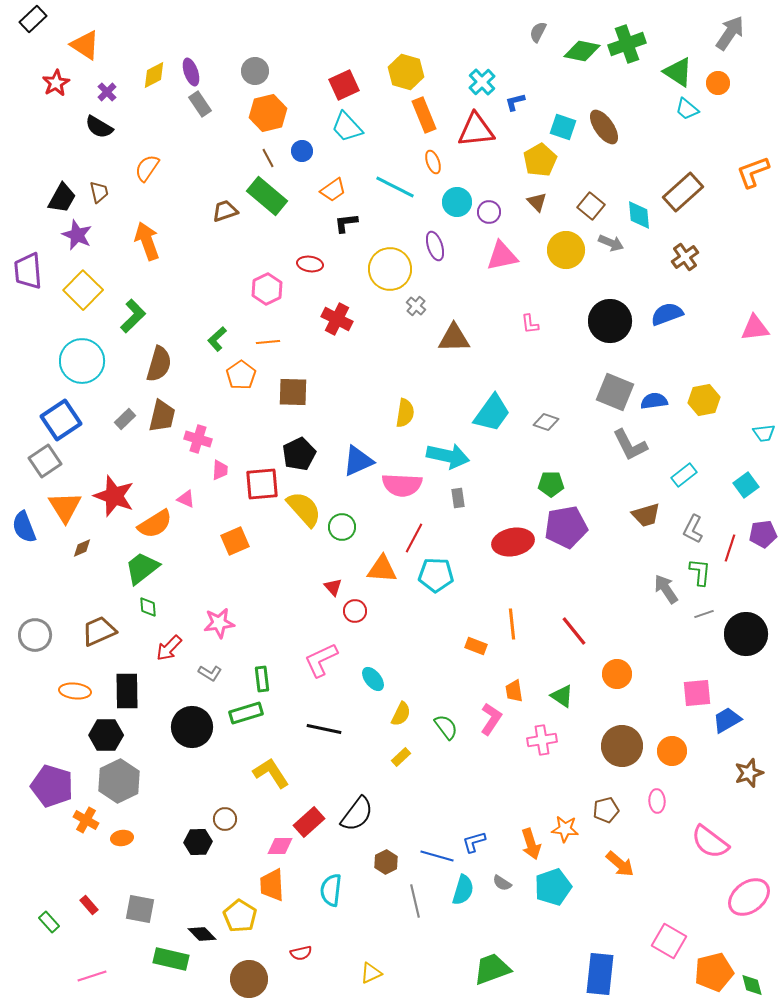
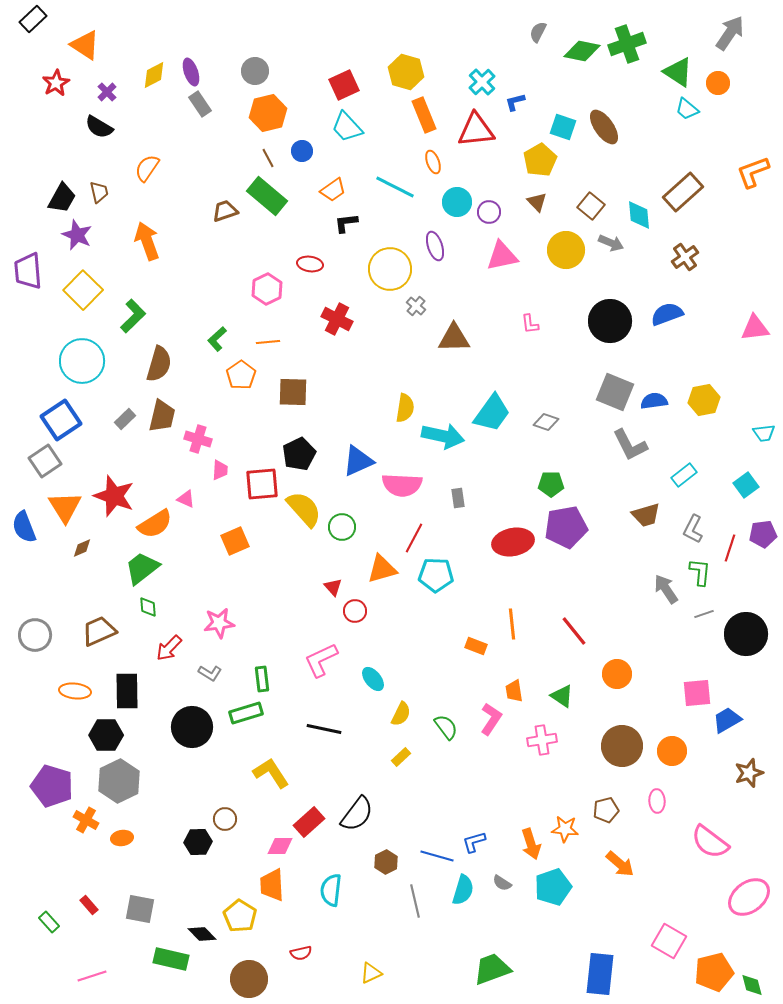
yellow semicircle at (405, 413): moved 5 px up
cyan arrow at (448, 456): moved 5 px left, 20 px up
orange triangle at (382, 569): rotated 20 degrees counterclockwise
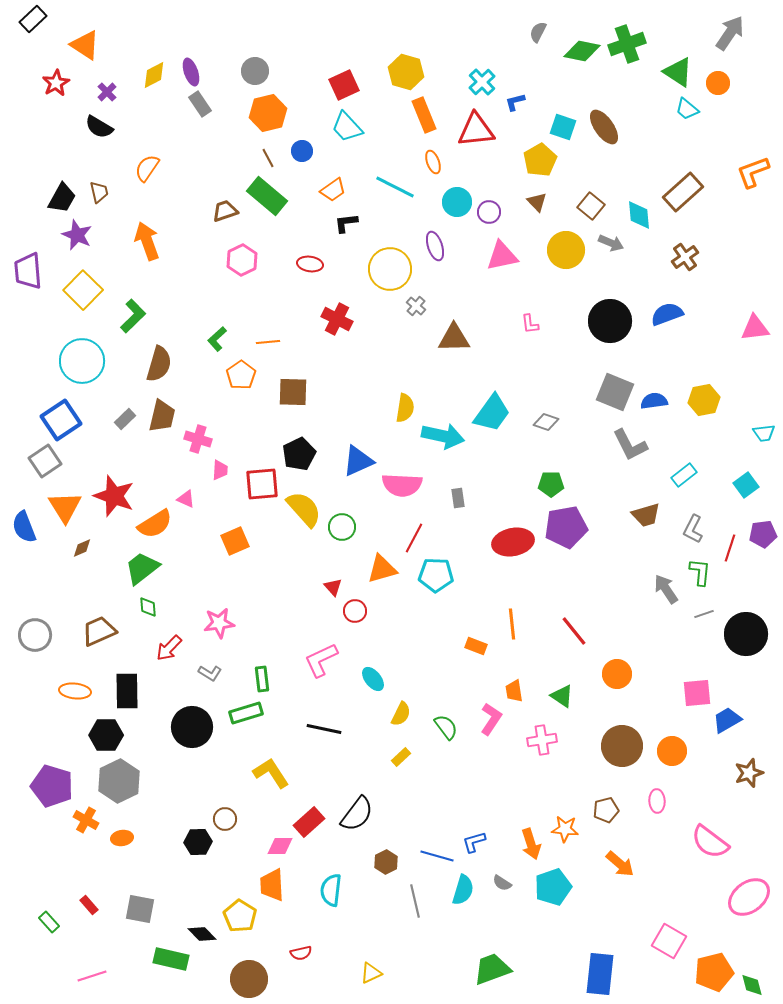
pink hexagon at (267, 289): moved 25 px left, 29 px up
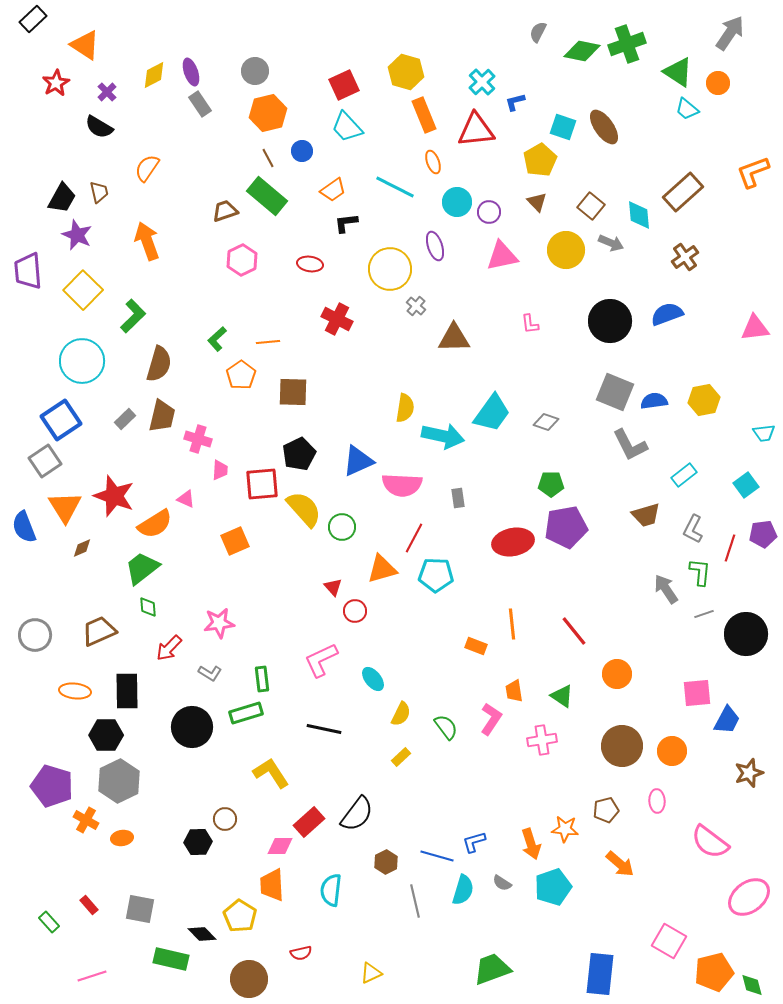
blue trapezoid at (727, 720): rotated 148 degrees clockwise
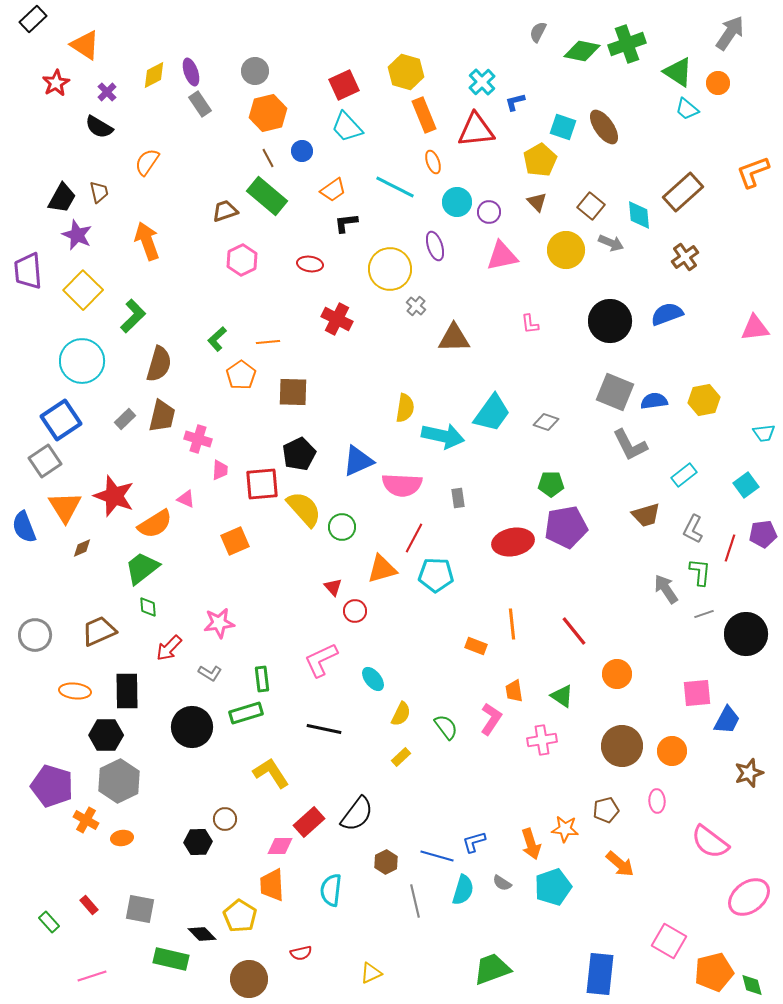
orange semicircle at (147, 168): moved 6 px up
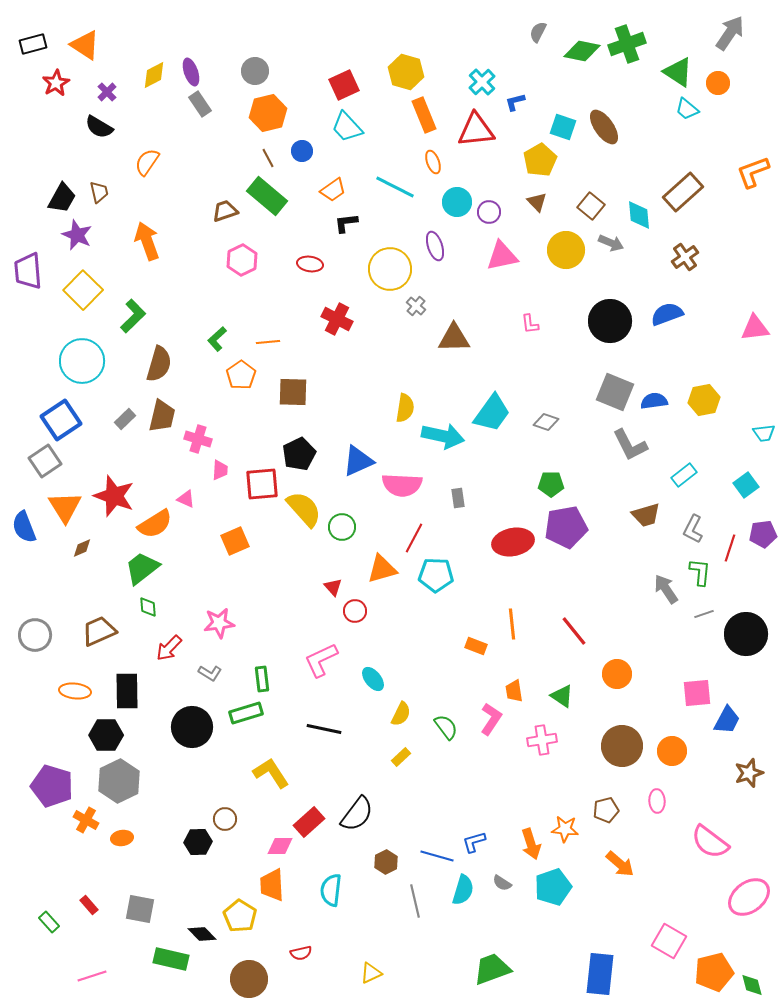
black rectangle at (33, 19): moved 25 px down; rotated 28 degrees clockwise
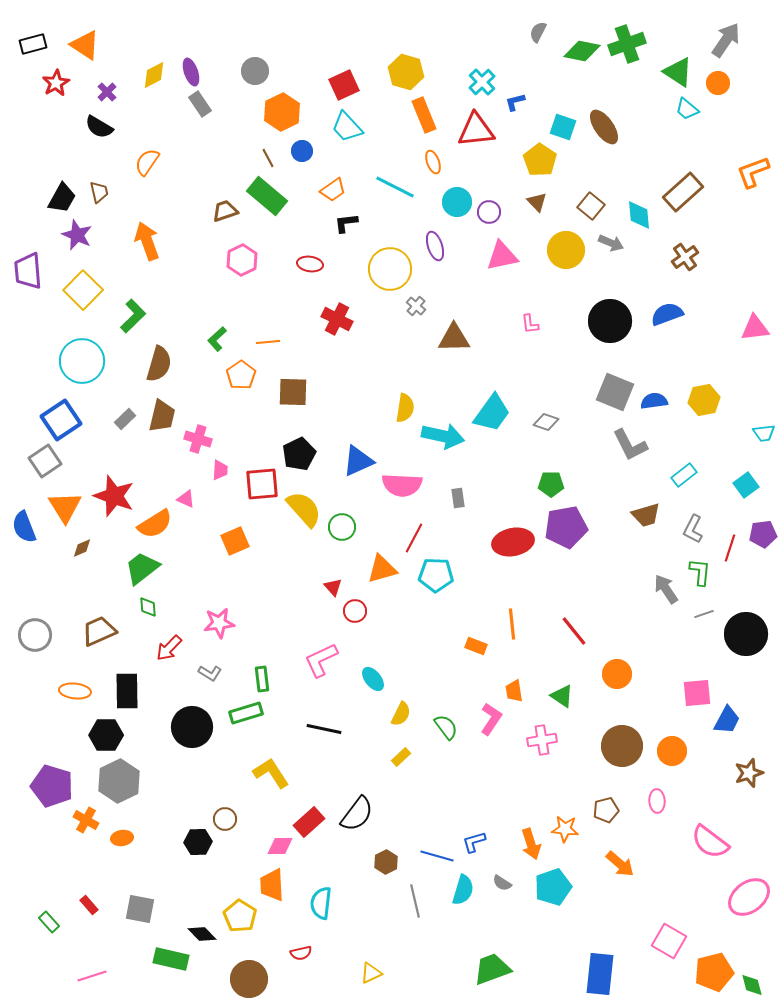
gray arrow at (730, 33): moved 4 px left, 7 px down
orange hexagon at (268, 113): moved 14 px right, 1 px up; rotated 12 degrees counterclockwise
yellow pentagon at (540, 160): rotated 8 degrees counterclockwise
cyan semicircle at (331, 890): moved 10 px left, 13 px down
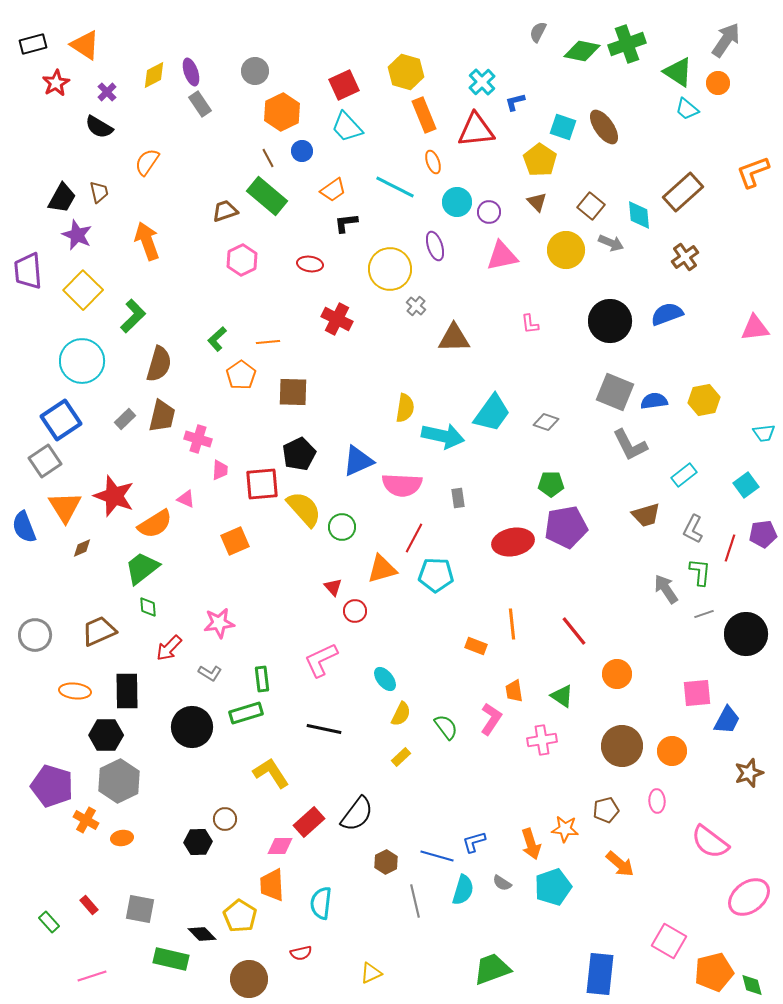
cyan ellipse at (373, 679): moved 12 px right
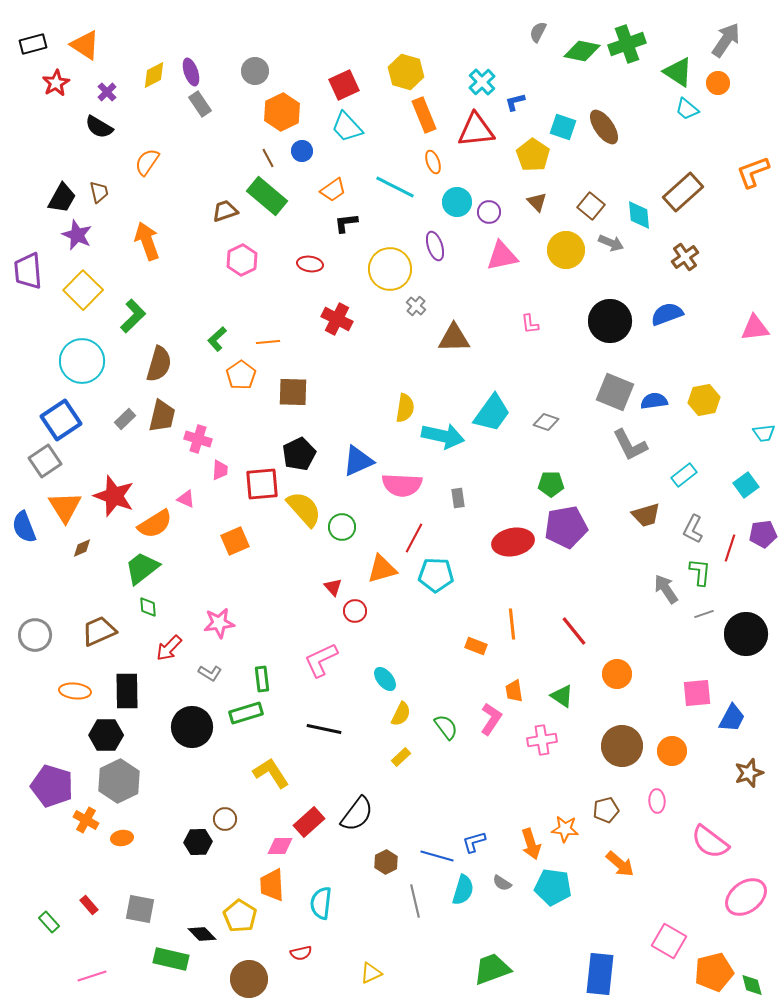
yellow pentagon at (540, 160): moved 7 px left, 5 px up
blue trapezoid at (727, 720): moved 5 px right, 2 px up
cyan pentagon at (553, 887): rotated 27 degrees clockwise
pink ellipse at (749, 897): moved 3 px left
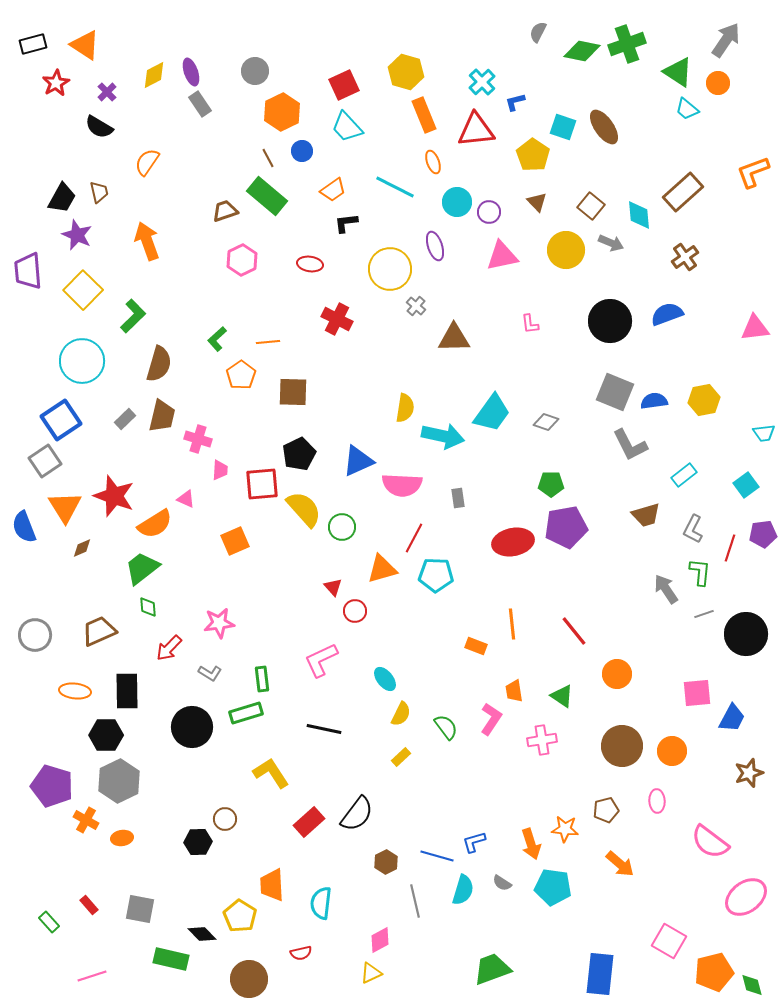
pink diamond at (280, 846): moved 100 px right, 94 px down; rotated 28 degrees counterclockwise
